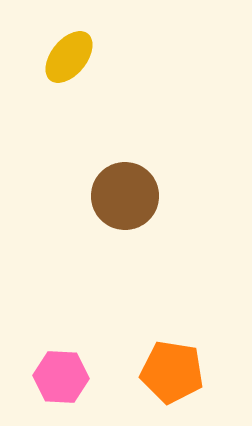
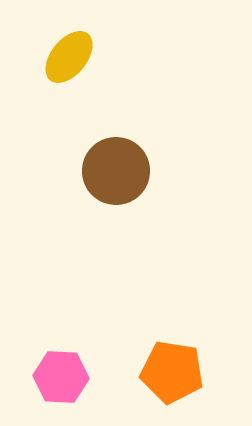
brown circle: moved 9 px left, 25 px up
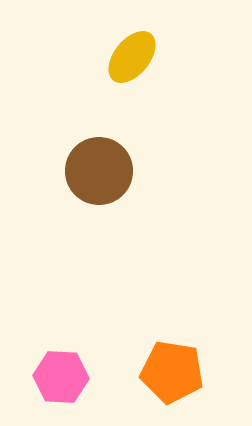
yellow ellipse: moved 63 px right
brown circle: moved 17 px left
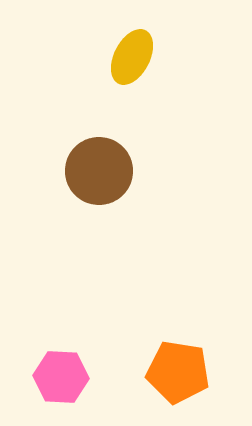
yellow ellipse: rotated 12 degrees counterclockwise
orange pentagon: moved 6 px right
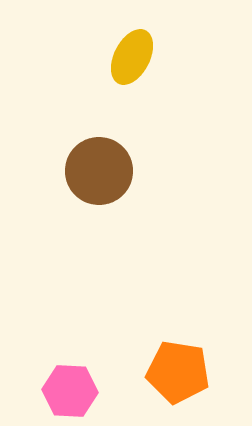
pink hexagon: moved 9 px right, 14 px down
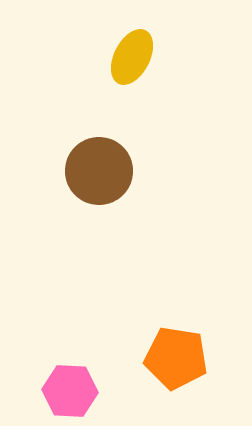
orange pentagon: moved 2 px left, 14 px up
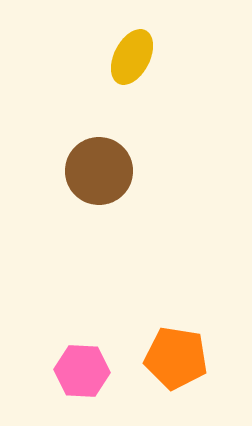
pink hexagon: moved 12 px right, 20 px up
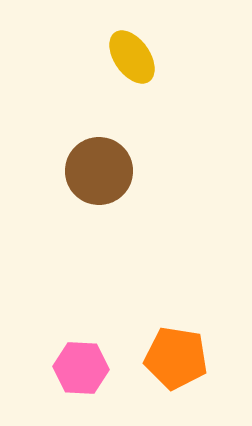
yellow ellipse: rotated 62 degrees counterclockwise
pink hexagon: moved 1 px left, 3 px up
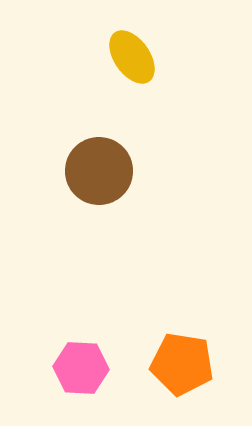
orange pentagon: moved 6 px right, 6 px down
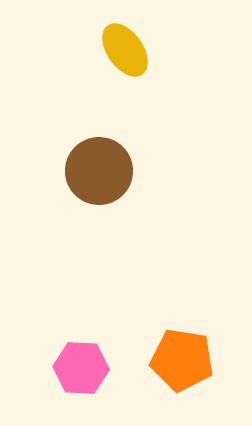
yellow ellipse: moved 7 px left, 7 px up
orange pentagon: moved 4 px up
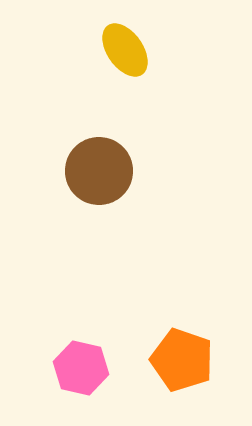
orange pentagon: rotated 10 degrees clockwise
pink hexagon: rotated 10 degrees clockwise
